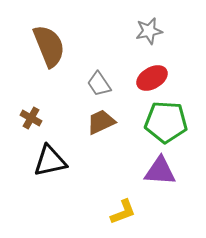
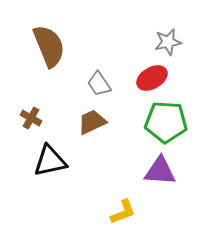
gray star: moved 19 px right, 11 px down
brown trapezoid: moved 9 px left
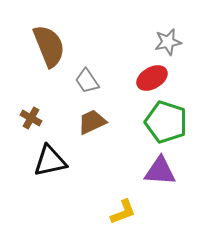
gray trapezoid: moved 12 px left, 3 px up
green pentagon: rotated 15 degrees clockwise
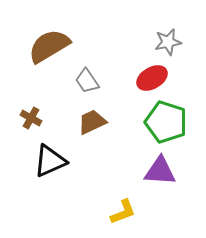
brown semicircle: rotated 99 degrees counterclockwise
black triangle: rotated 12 degrees counterclockwise
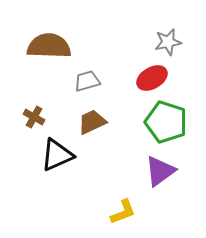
brown semicircle: rotated 33 degrees clockwise
gray trapezoid: rotated 108 degrees clockwise
brown cross: moved 3 px right, 1 px up
black triangle: moved 7 px right, 6 px up
purple triangle: rotated 40 degrees counterclockwise
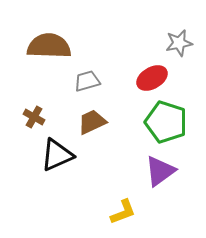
gray star: moved 11 px right, 1 px down
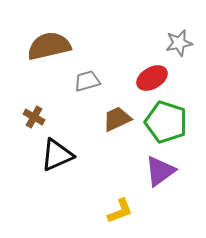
brown semicircle: rotated 15 degrees counterclockwise
brown trapezoid: moved 25 px right, 3 px up
yellow L-shape: moved 3 px left, 1 px up
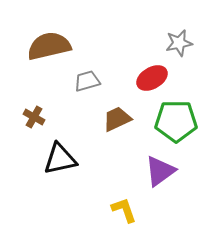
green pentagon: moved 10 px right, 1 px up; rotated 18 degrees counterclockwise
black triangle: moved 3 px right, 4 px down; rotated 12 degrees clockwise
yellow L-shape: moved 4 px right, 1 px up; rotated 88 degrees counterclockwise
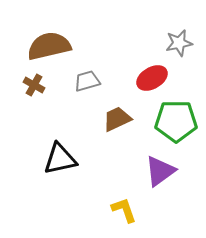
brown cross: moved 32 px up
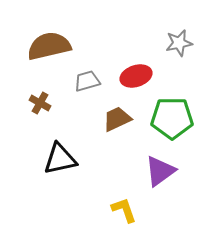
red ellipse: moved 16 px left, 2 px up; rotated 12 degrees clockwise
brown cross: moved 6 px right, 18 px down
green pentagon: moved 4 px left, 3 px up
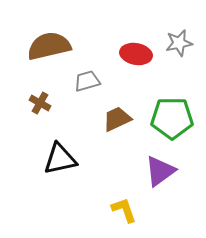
red ellipse: moved 22 px up; rotated 28 degrees clockwise
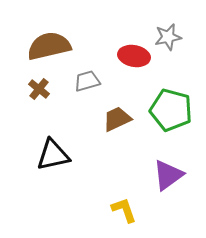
gray star: moved 11 px left, 6 px up
red ellipse: moved 2 px left, 2 px down
brown cross: moved 1 px left, 14 px up; rotated 10 degrees clockwise
green pentagon: moved 1 px left, 8 px up; rotated 15 degrees clockwise
black triangle: moved 7 px left, 4 px up
purple triangle: moved 8 px right, 4 px down
